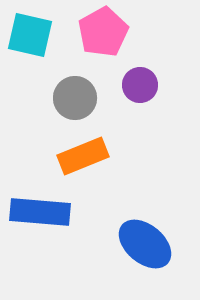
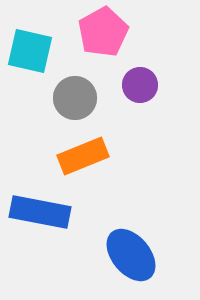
cyan square: moved 16 px down
blue rectangle: rotated 6 degrees clockwise
blue ellipse: moved 14 px left, 11 px down; rotated 10 degrees clockwise
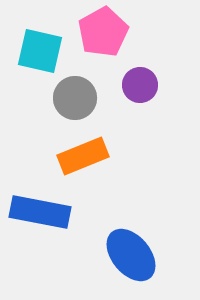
cyan square: moved 10 px right
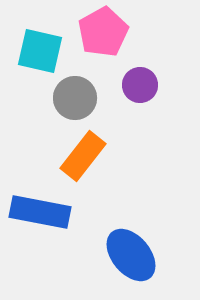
orange rectangle: rotated 30 degrees counterclockwise
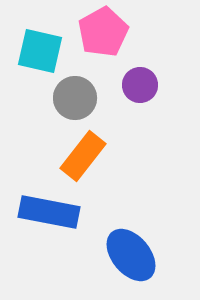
blue rectangle: moved 9 px right
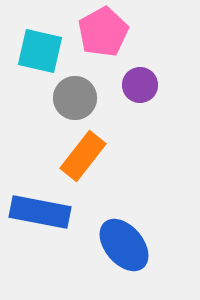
blue rectangle: moved 9 px left
blue ellipse: moved 7 px left, 10 px up
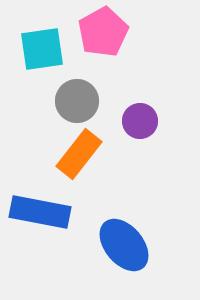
cyan square: moved 2 px right, 2 px up; rotated 21 degrees counterclockwise
purple circle: moved 36 px down
gray circle: moved 2 px right, 3 px down
orange rectangle: moved 4 px left, 2 px up
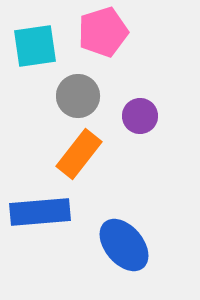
pink pentagon: rotated 12 degrees clockwise
cyan square: moved 7 px left, 3 px up
gray circle: moved 1 px right, 5 px up
purple circle: moved 5 px up
blue rectangle: rotated 16 degrees counterclockwise
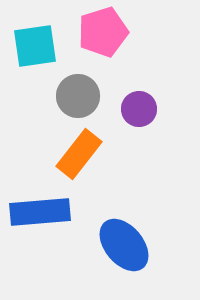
purple circle: moved 1 px left, 7 px up
